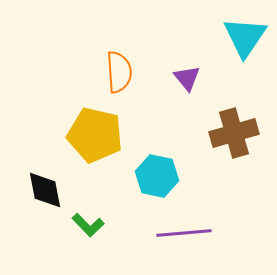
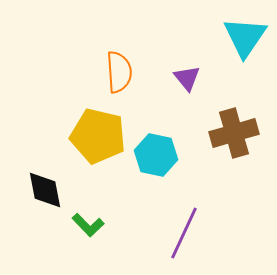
yellow pentagon: moved 3 px right, 1 px down
cyan hexagon: moved 1 px left, 21 px up
purple line: rotated 60 degrees counterclockwise
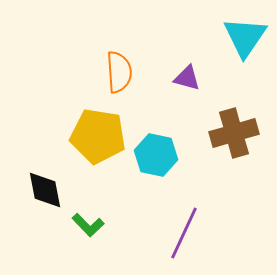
purple triangle: rotated 36 degrees counterclockwise
yellow pentagon: rotated 4 degrees counterclockwise
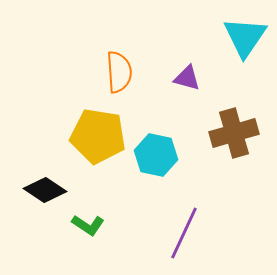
black diamond: rotated 45 degrees counterclockwise
green L-shape: rotated 12 degrees counterclockwise
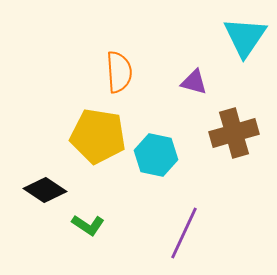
purple triangle: moved 7 px right, 4 px down
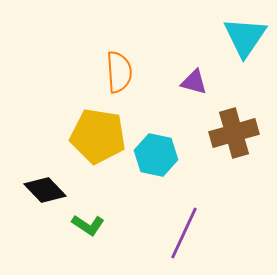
black diamond: rotated 12 degrees clockwise
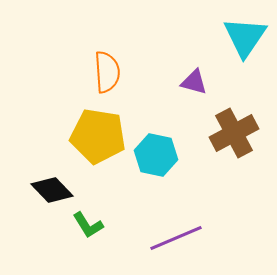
orange semicircle: moved 12 px left
brown cross: rotated 12 degrees counterclockwise
black diamond: moved 7 px right
green L-shape: rotated 24 degrees clockwise
purple line: moved 8 px left, 5 px down; rotated 42 degrees clockwise
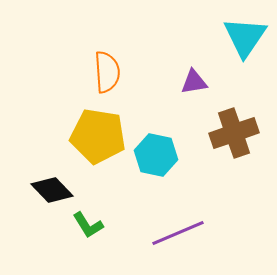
purple triangle: rotated 24 degrees counterclockwise
brown cross: rotated 9 degrees clockwise
purple line: moved 2 px right, 5 px up
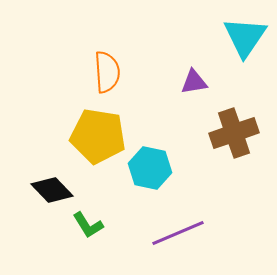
cyan hexagon: moved 6 px left, 13 px down
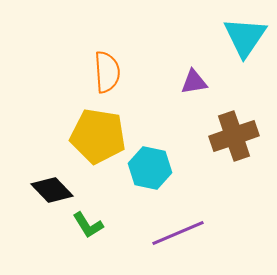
brown cross: moved 3 px down
